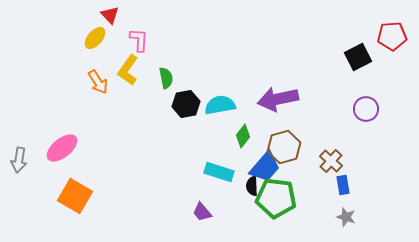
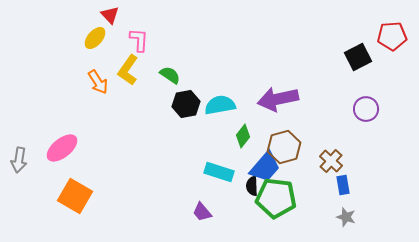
green semicircle: moved 4 px right, 3 px up; rotated 45 degrees counterclockwise
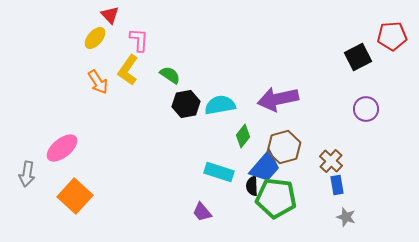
gray arrow: moved 8 px right, 14 px down
blue rectangle: moved 6 px left
orange square: rotated 12 degrees clockwise
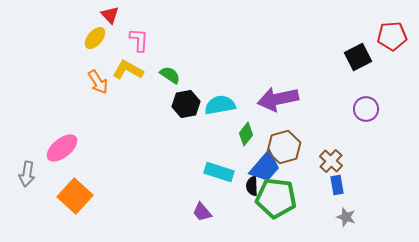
yellow L-shape: rotated 84 degrees clockwise
green diamond: moved 3 px right, 2 px up
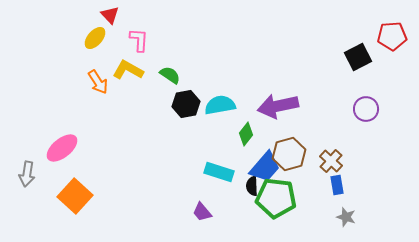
purple arrow: moved 7 px down
brown hexagon: moved 5 px right, 7 px down
